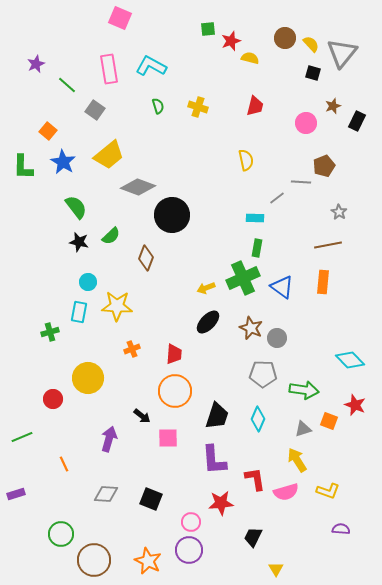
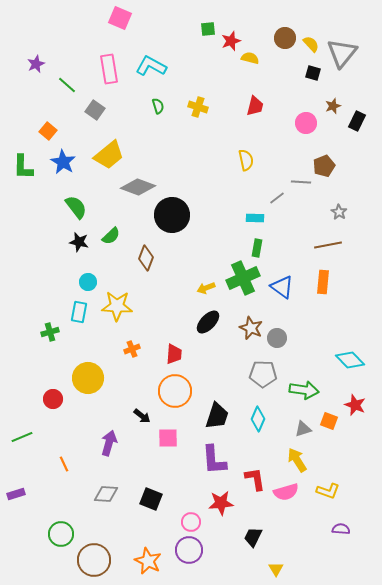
purple arrow at (109, 439): moved 4 px down
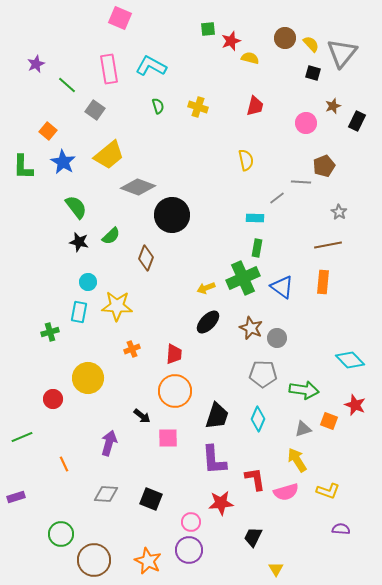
purple rectangle at (16, 494): moved 3 px down
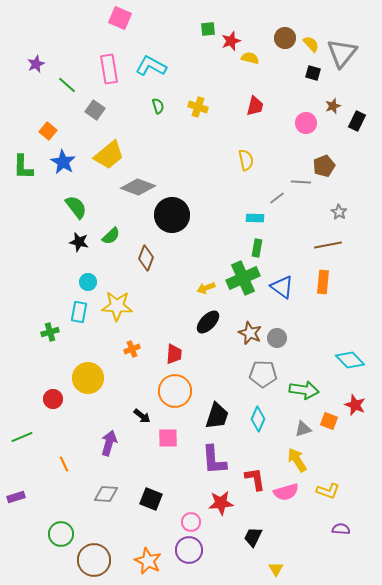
brown star at (251, 328): moved 1 px left, 5 px down
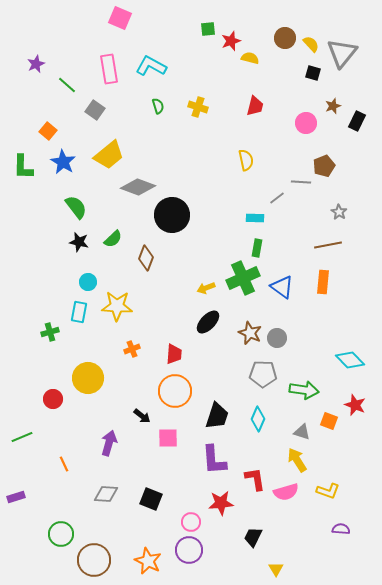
green semicircle at (111, 236): moved 2 px right, 3 px down
gray triangle at (303, 429): moved 1 px left, 3 px down; rotated 36 degrees clockwise
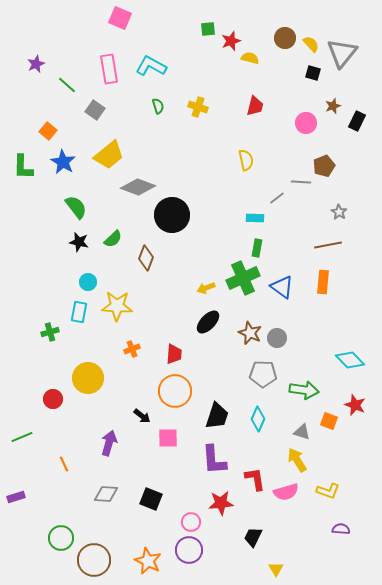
green circle at (61, 534): moved 4 px down
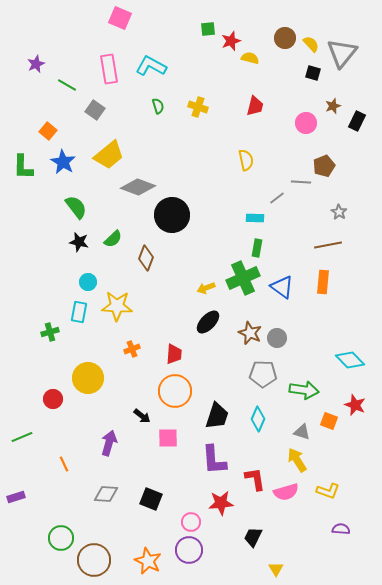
green line at (67, 85): rotated 12 degrees counterclockwise
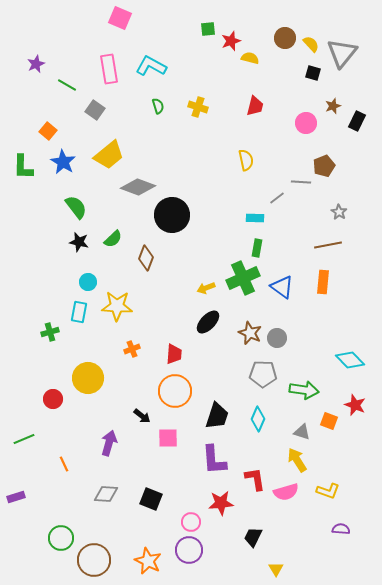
green line at (22, 437): moved 2 px right, 2 px down
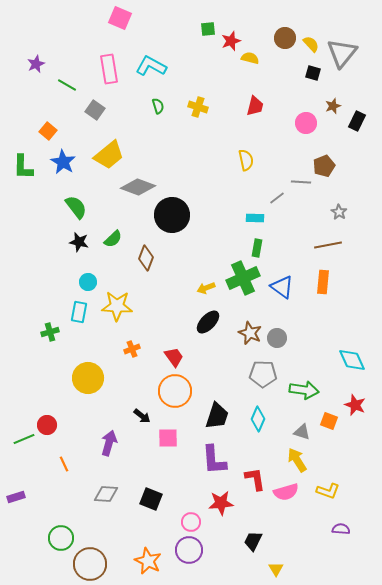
red trapezoid at (174, 354): moved 3 px down; rotated 40 degrees counterclockwise
cyan diamond at (350, 360): moved 2 px right; rotated 20 degrees clockwise
red circle at (53, 399): moved 6 px left, 26 px down
black trapezoid at (253, 537): moved 4 px down
brown circle at (94, 560): moved 4 px left, 4 px down
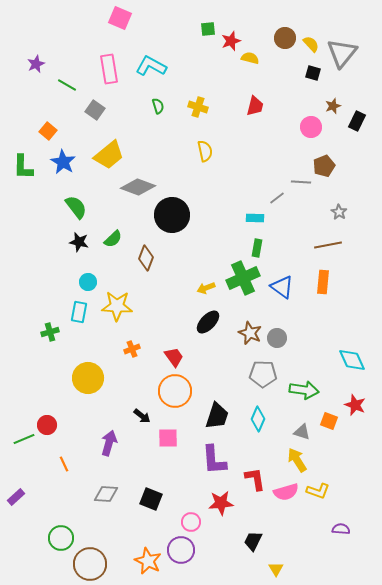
pink circle at (306, 123): moved 5 px right, 4 px down
yellow semicircle at (246, 160): moved 41 px left, 9 px up
yellow L-shape at (328, 491): moved 10 px left
purple rectangle at (16, 497): rotated 24 degrees counterclockwise
purple circle at (189, 550): moved 8 px left
